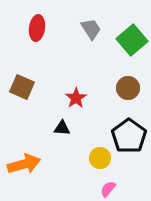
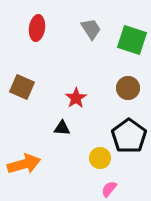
green square: rotated 32 degrees counterclockwise
pink semicircle: moved 1 px right
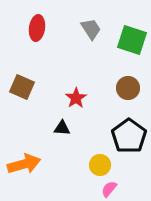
yellow circle: moved 7 px down
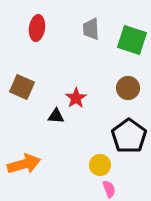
gray trapezoid: rotated 150 degrees counterclockwise
black triangle: moved 6 px left, 12 px up
pink semicircle: rotated 120 degrees clockwise
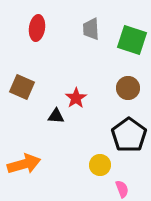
black pentagon: moved 1 px up
pink semicircle: moved 13 px right
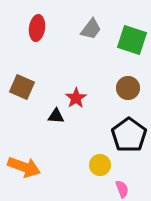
gray trapezoid: rotated 140 degrees counterclockwise
orange arrow: moved 3 px down; rotated 36 degrees clockwise
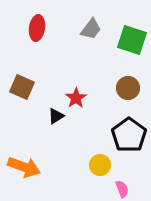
black triangle: rotated 36 degrees counterclockwise
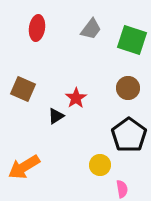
brown square: moved 1 px right, 2 px down
orange arrow: rotated 128 degrees clockwise
pink semicircle: rotated 12 degrees clockwise
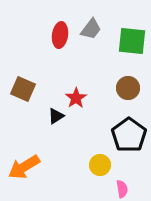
red ellipse: moved 23 px right, 7 px down
green square: moved 1 px down; rotated 12 degrees counterclockwise
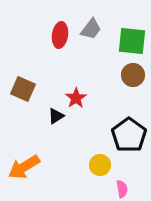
brown circle: moved 5 px right, 13 px up
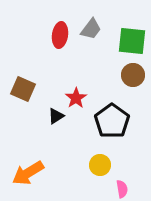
black pentagon: moved 17 px left, 14 px up
orange arrow: moved 4 px right, 6 px down
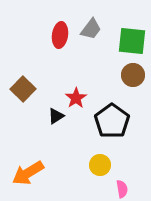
brown square: rotated 20 degrees clockwise
